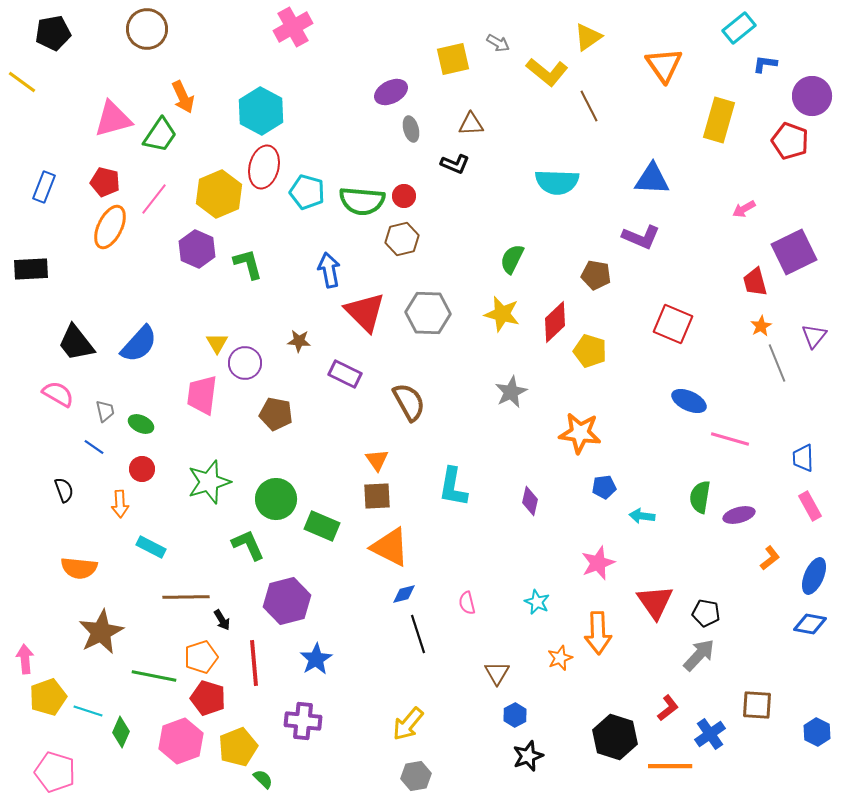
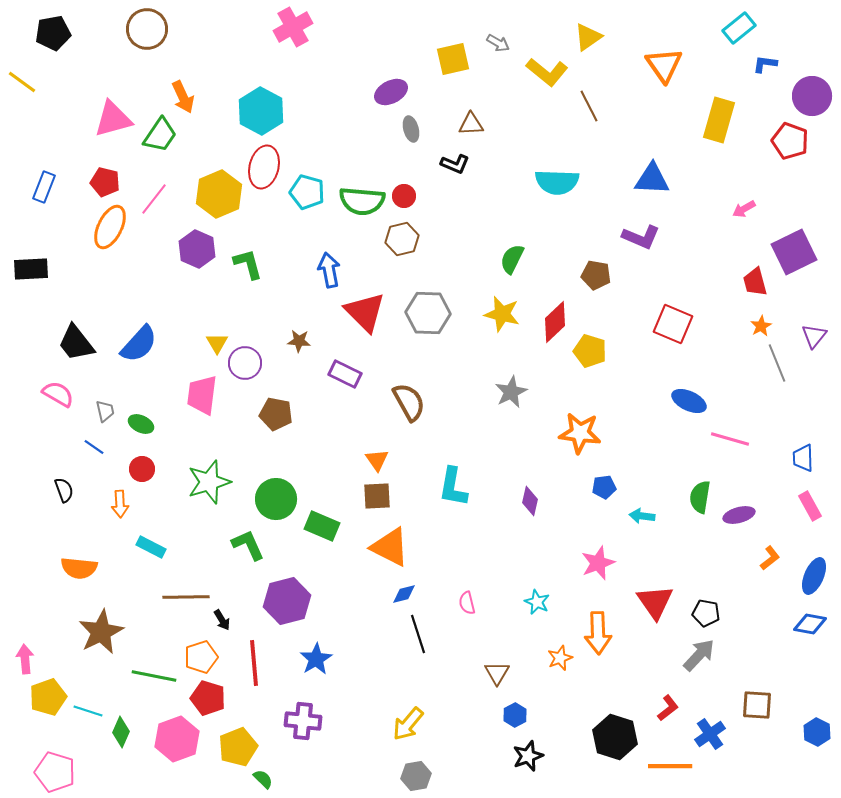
pink hexagon at (181, 741): moved 4 px left, 2 px up
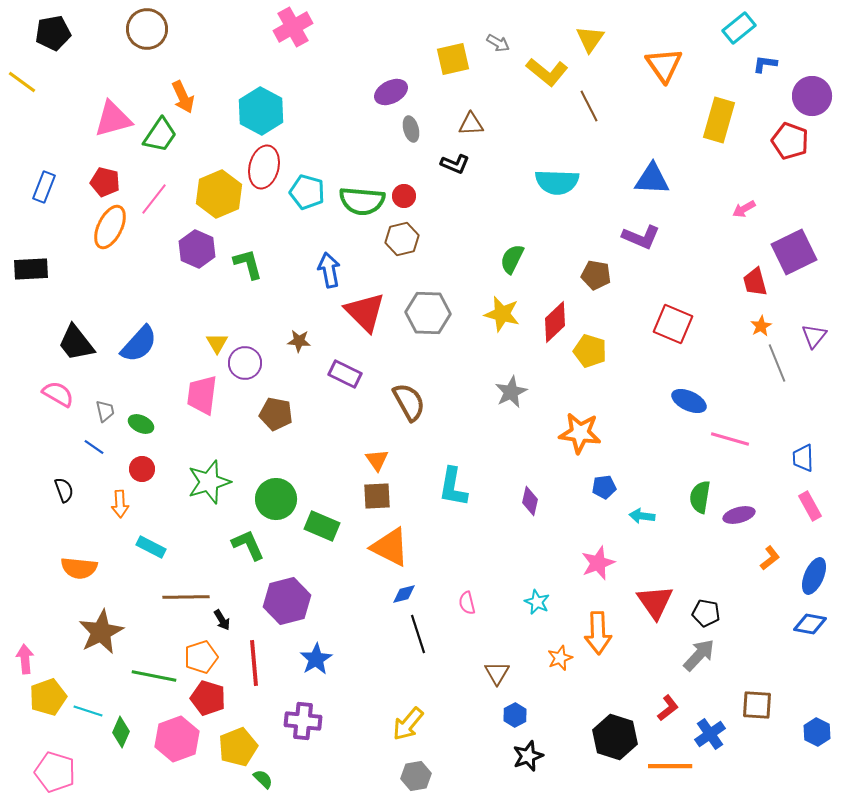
yellow triangle at (588, 37): moved 2 px right, 2 px down; rotated 20 degrees counterclockwise
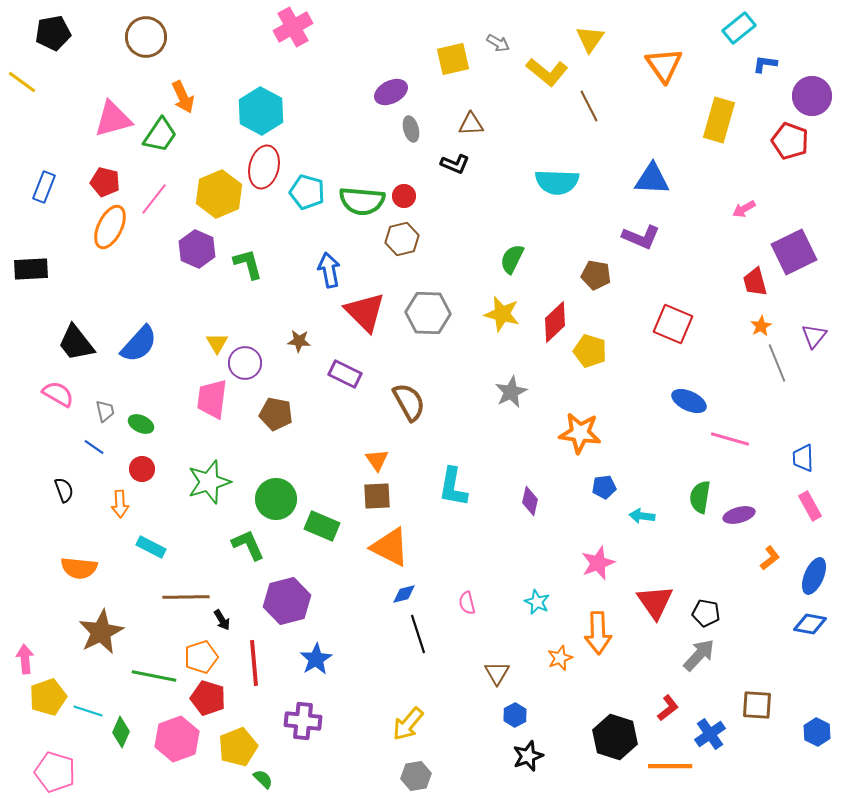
brown circle at (147, 29): moved 1 px left, 8 px down
pink trapezoid at (202, 395): moved 10 px right, 4 px down
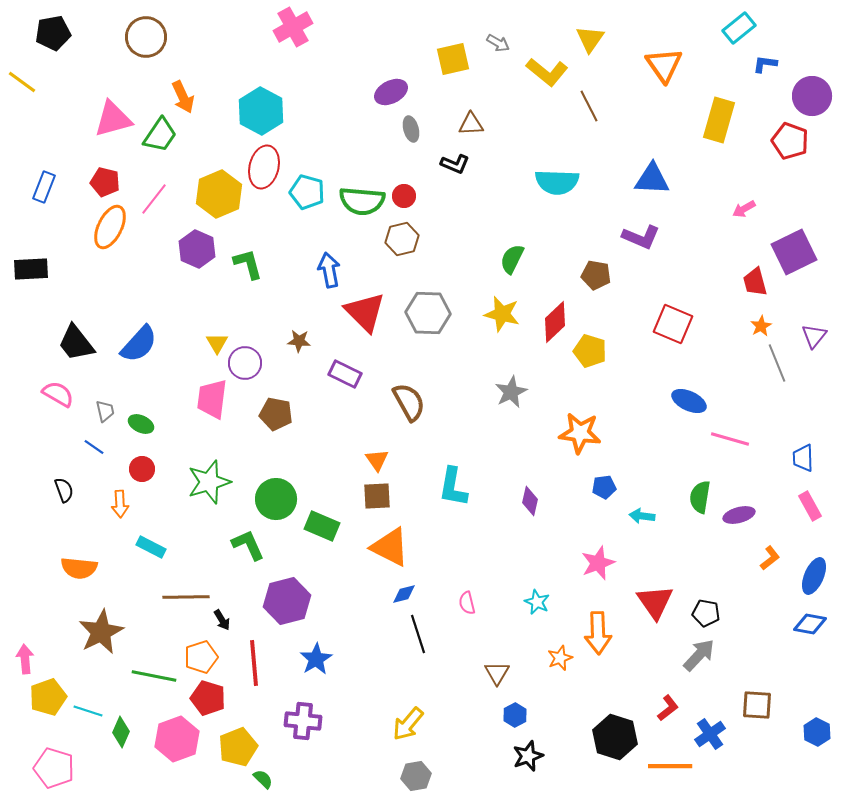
pink pentagon at (55, 772): moved 1 px left, 4 px up
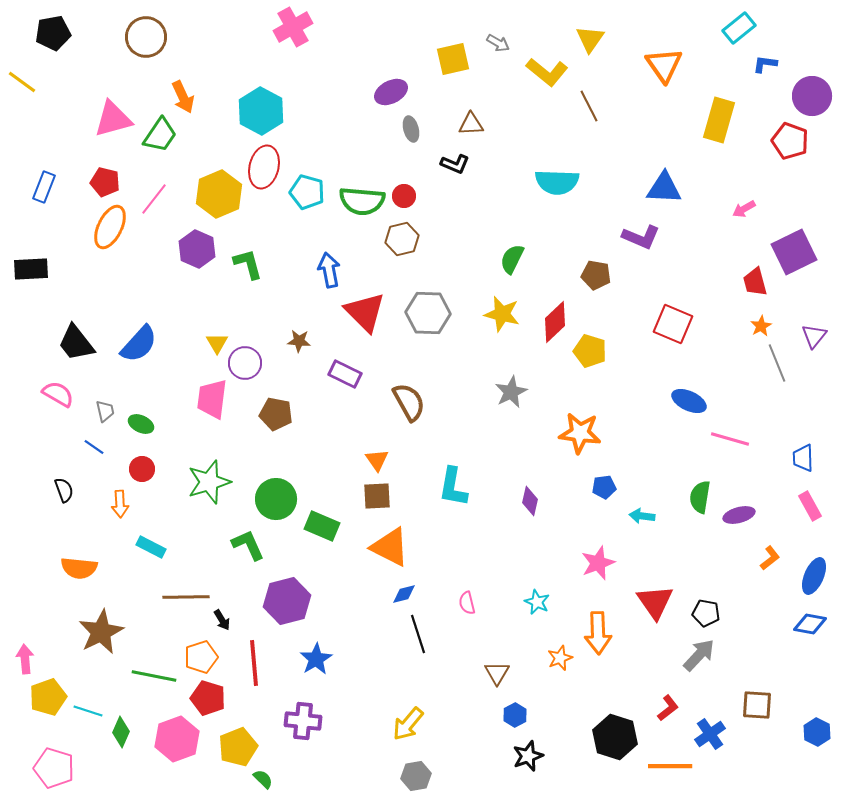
blue triangle at (652, 179): moved 12 px right, 9 px down
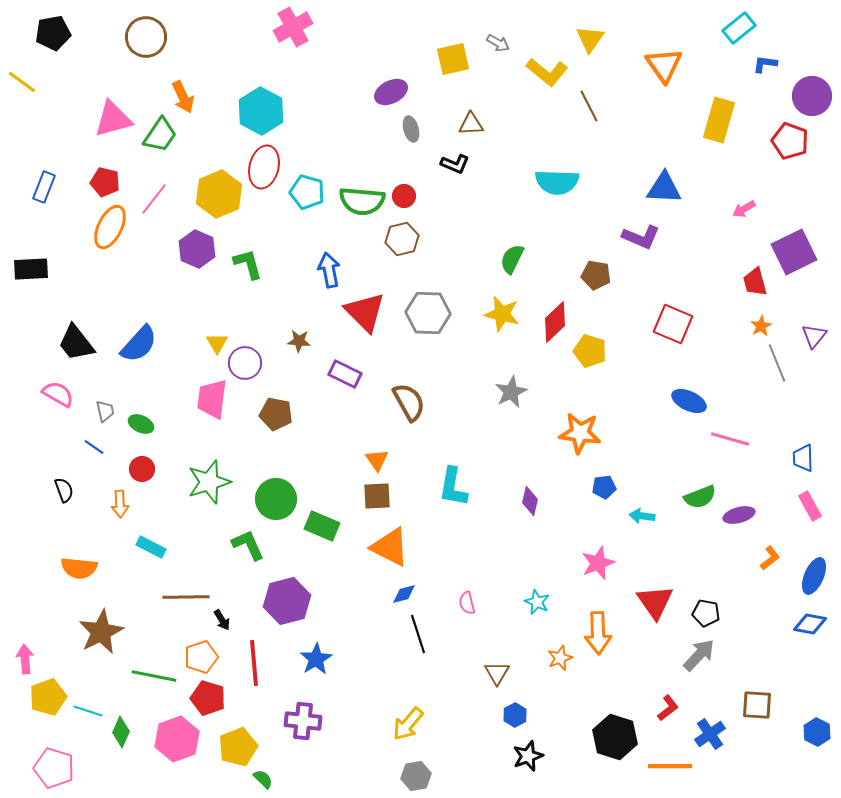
green semicircle at (700, 497): rotated 120 degrees counterclockwise
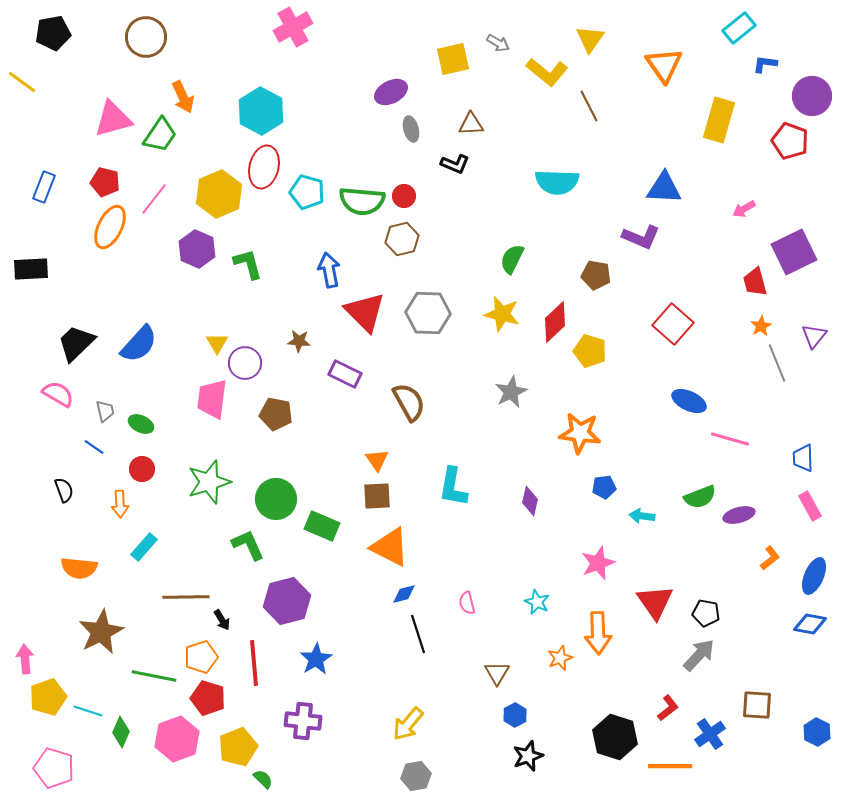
red square at (673, 324): rotated 18 degrees clockwise
black trapezoid at (76, 343): rotated 84 degrees clockwise
cyan rectangle at (151, 547): moved 7 px left; rotated 76 degrees counterclockwise
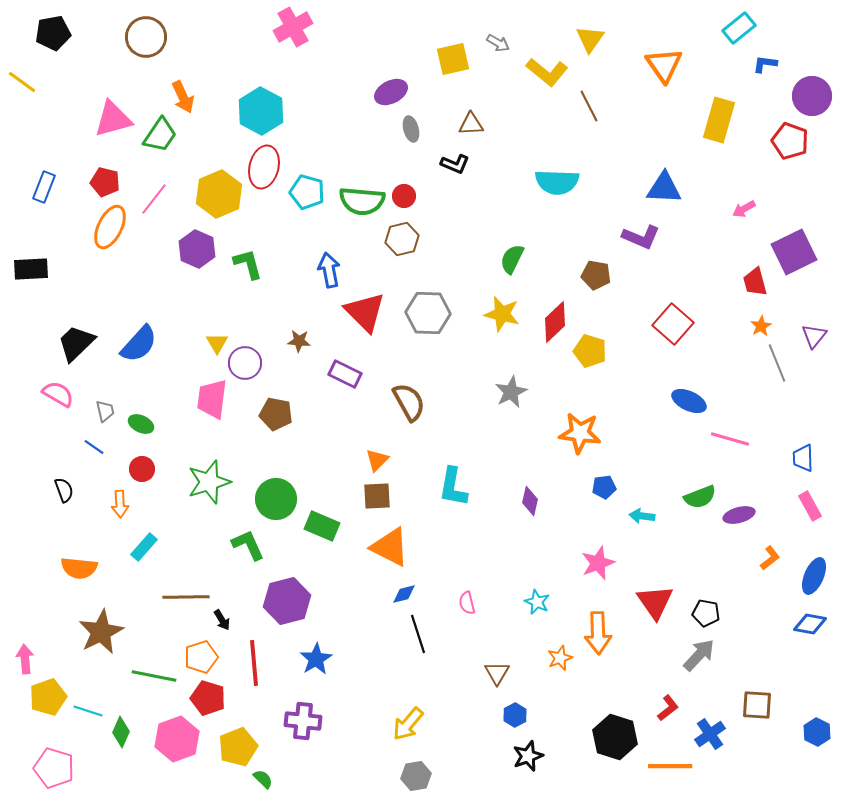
orange triangle at (377, 460): rotated 20 degrees clockwise
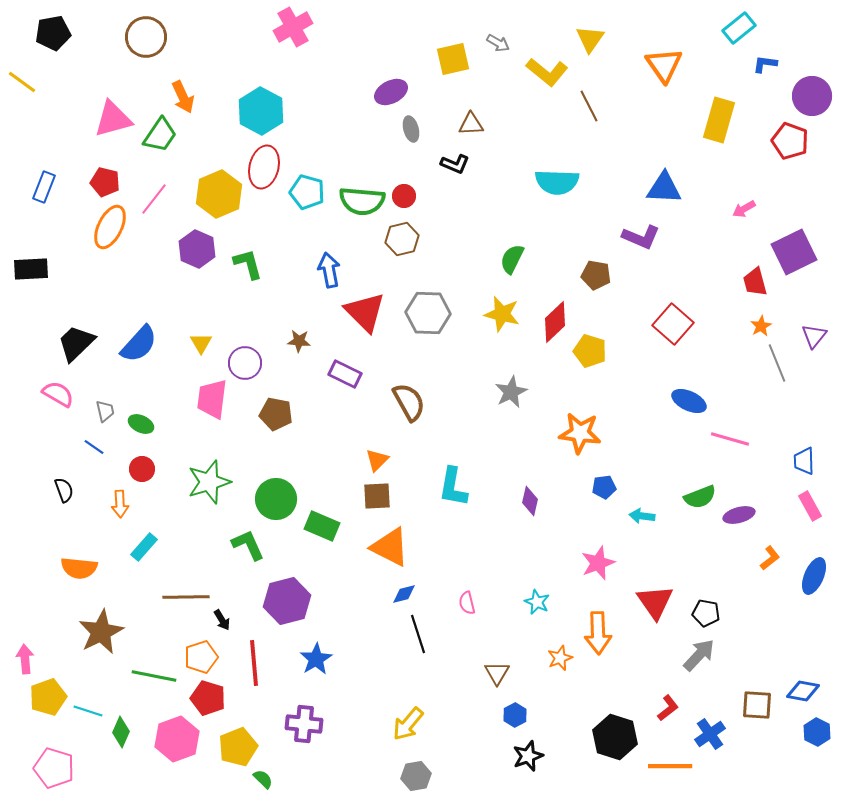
yellow triangle at (217, 343): moved 16 px left
blue trapezoid at (803, 458): moved 1 px right, 3 px down
blue diamond at (810, 624): moved 7 px left, 67 px down
purple cross at (303, 721): moved 1 px right, 3 px down
